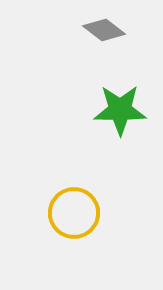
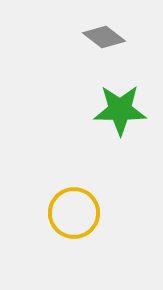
gray diamond: moved 7 px down
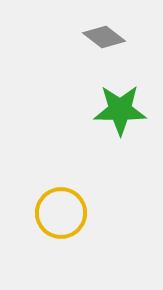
yellow circle: moved 13 px left
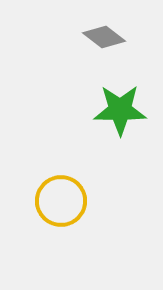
yellow circle: moved 12 px up
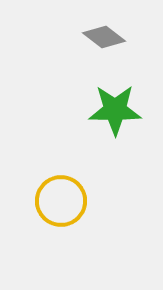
green star: moved 5 px left
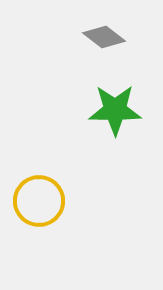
yellow circle: moved 22 px left
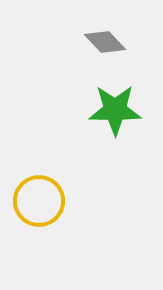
gray diamond: moved 1 px right, 5 px down; rotated 9 degrees clockwise
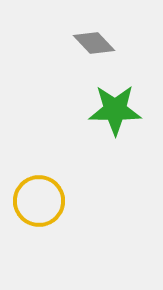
gray diamond: moved 11 px left, 1 px down
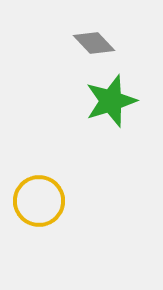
green star: moved 4 px left, 9 px up; rotated 18 degrees counterclockwise
